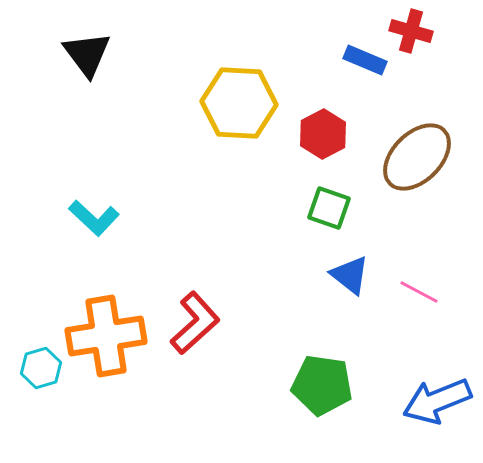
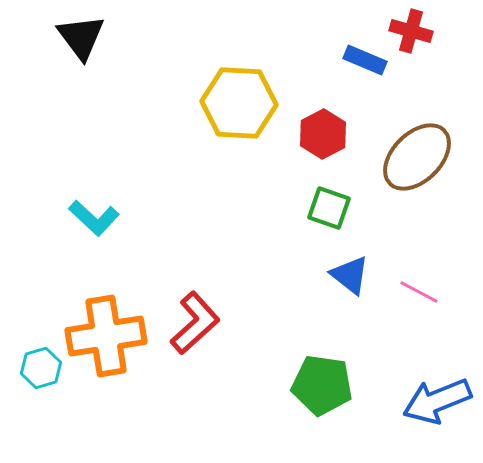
black triangle: moved 6 px left, 17 px up
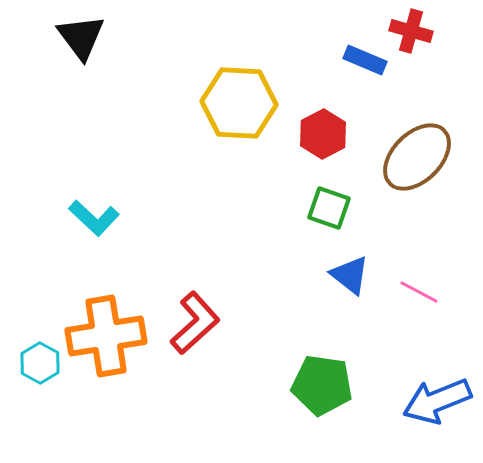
cyan hexagon: moved 1 px left, 5 px up; rotated 15 degrees counterclockwise
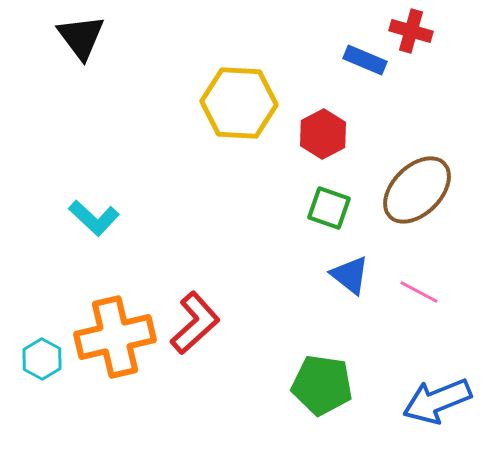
brown ellipse: moved 33 px down
orange cross: moved 9 px right, 1 px down; rotated 4 degrees counterclockwise
cyan hexagon: moved 2 px right, 4 px up
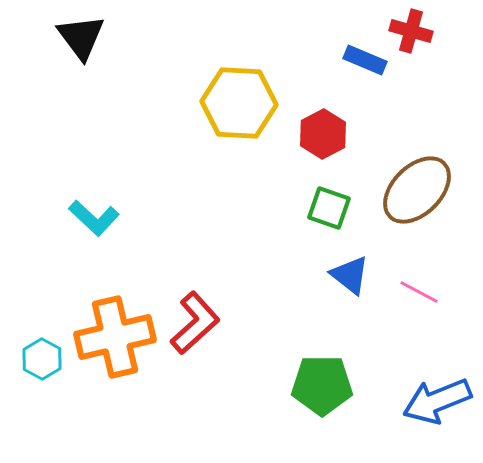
green pentagon: rotated 8 degrees counterclockwise
